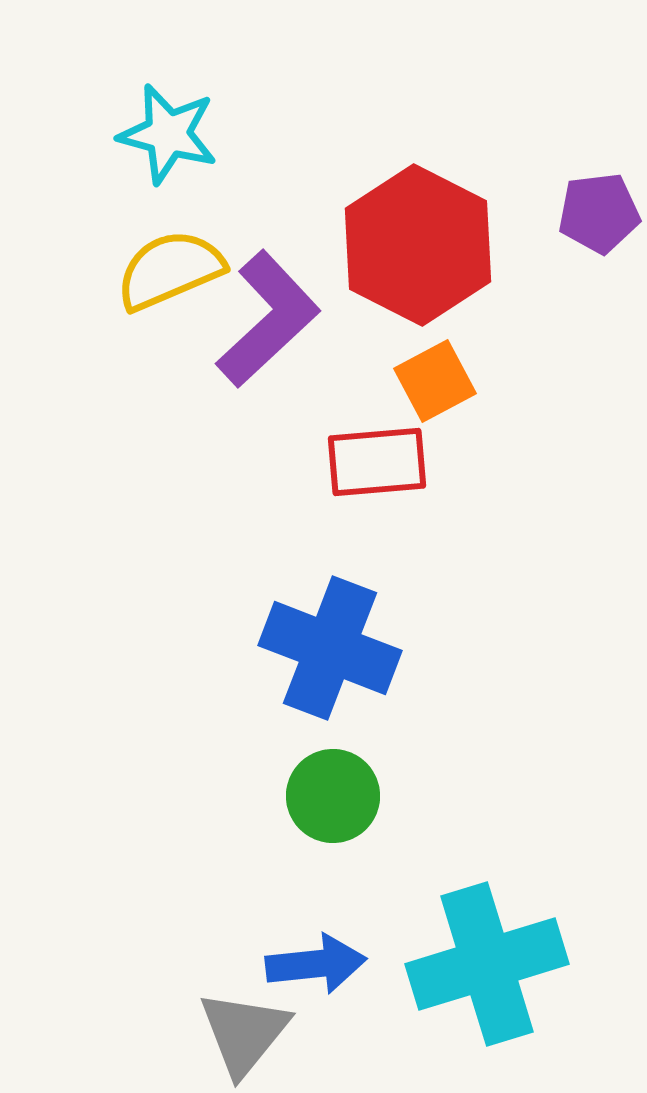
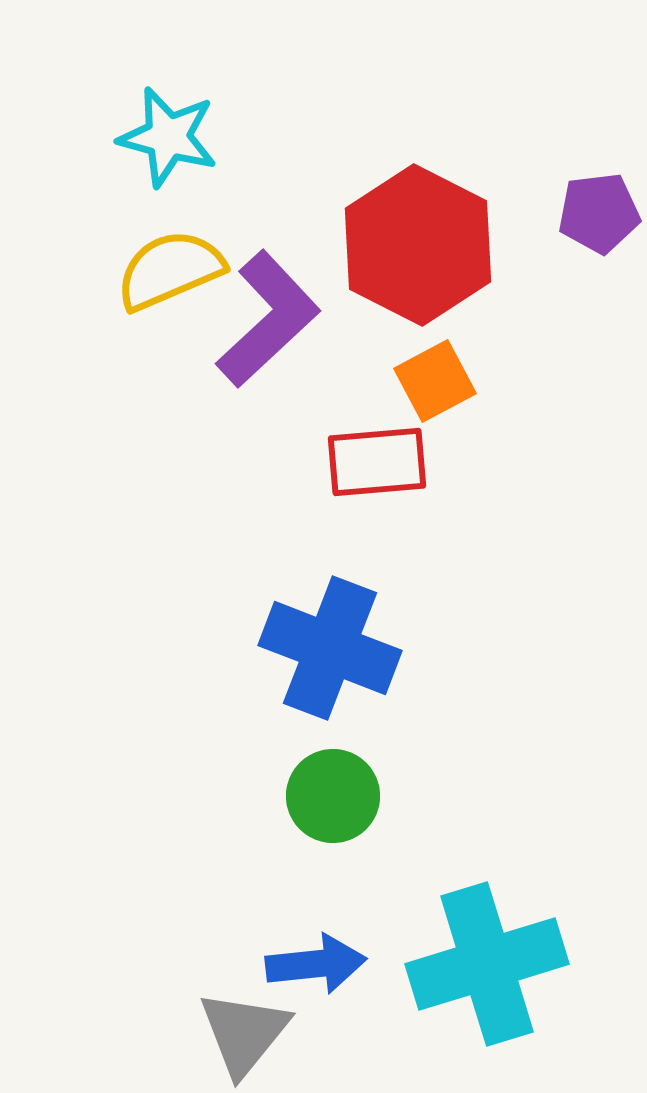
cyan star: moved 3 px down
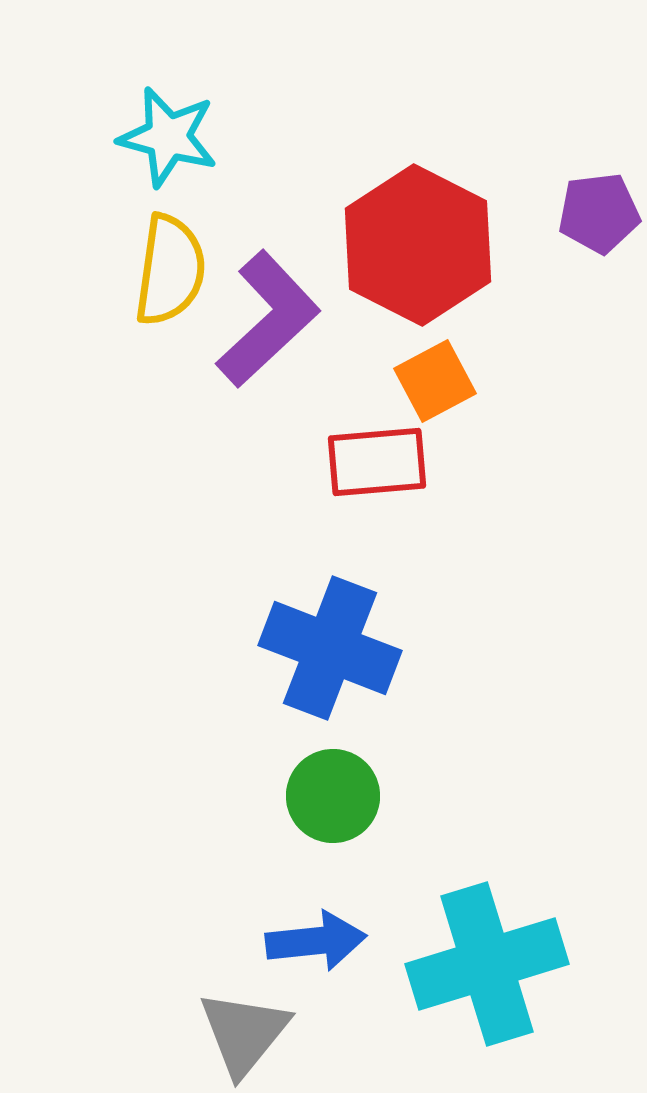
yellow semicircle: rotated 121 degrees clockwise
blue arrow: moved 23 px up
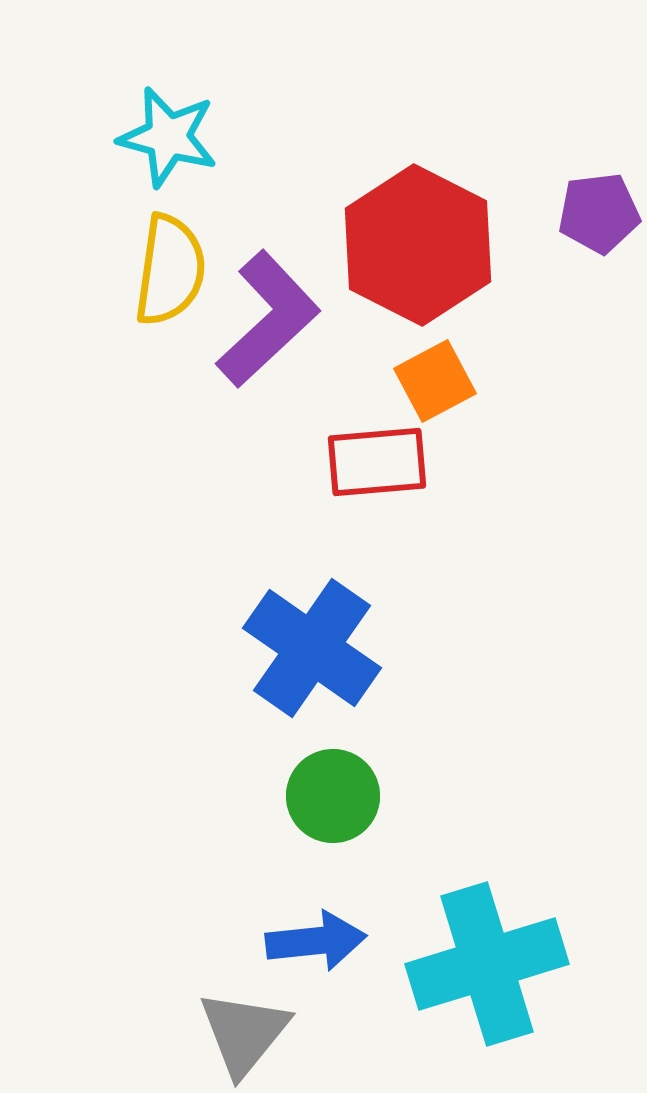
blue cross: moved 18 px left; rotated 14 degrees clockwise
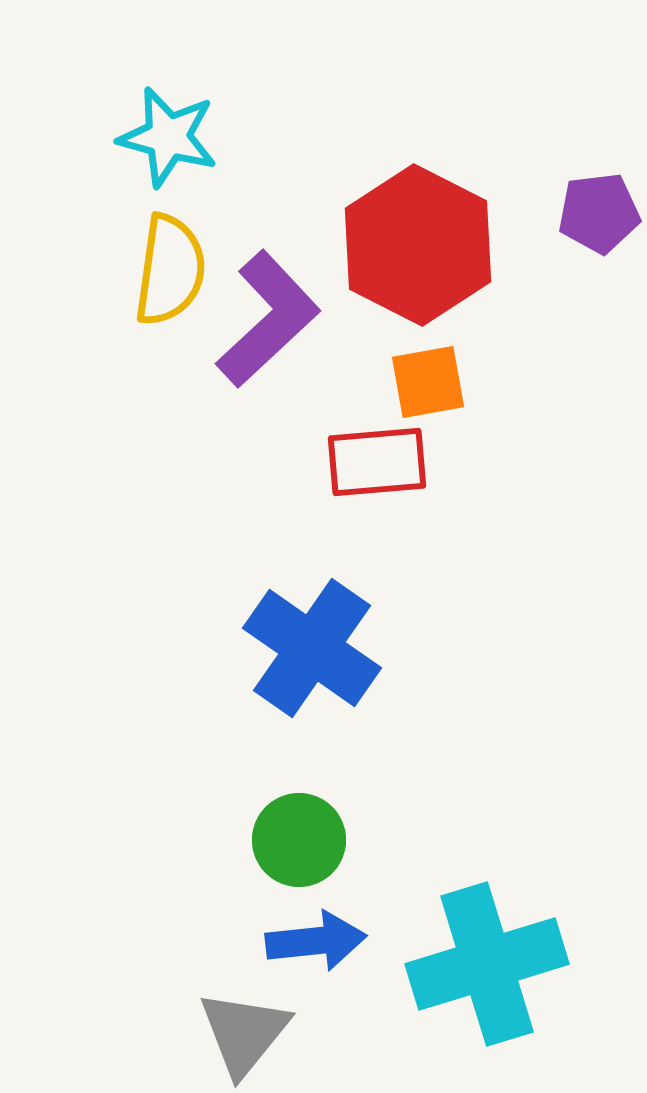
orange square: moved 7 px left, 1 px down; rotated 18 degrees clockwise
green circle: moved 34 px left, 44 px down
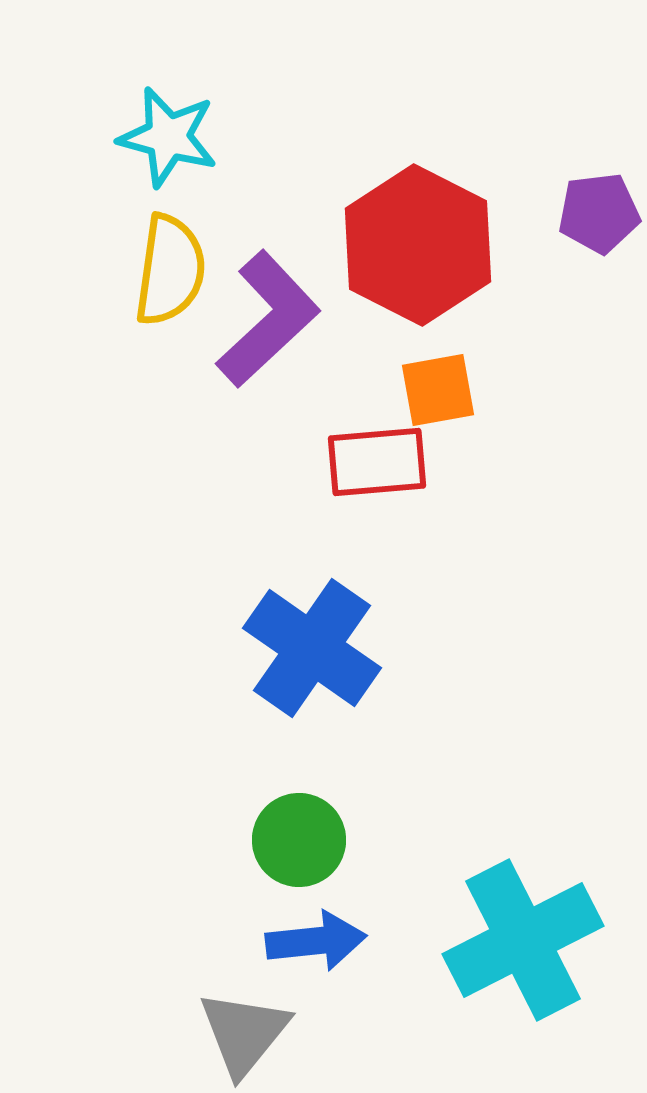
orange square: moved 10 px right, 8 px down
cyan cross: moved 36 px right, 24 px up; rotated 10 degrees counterclockwise
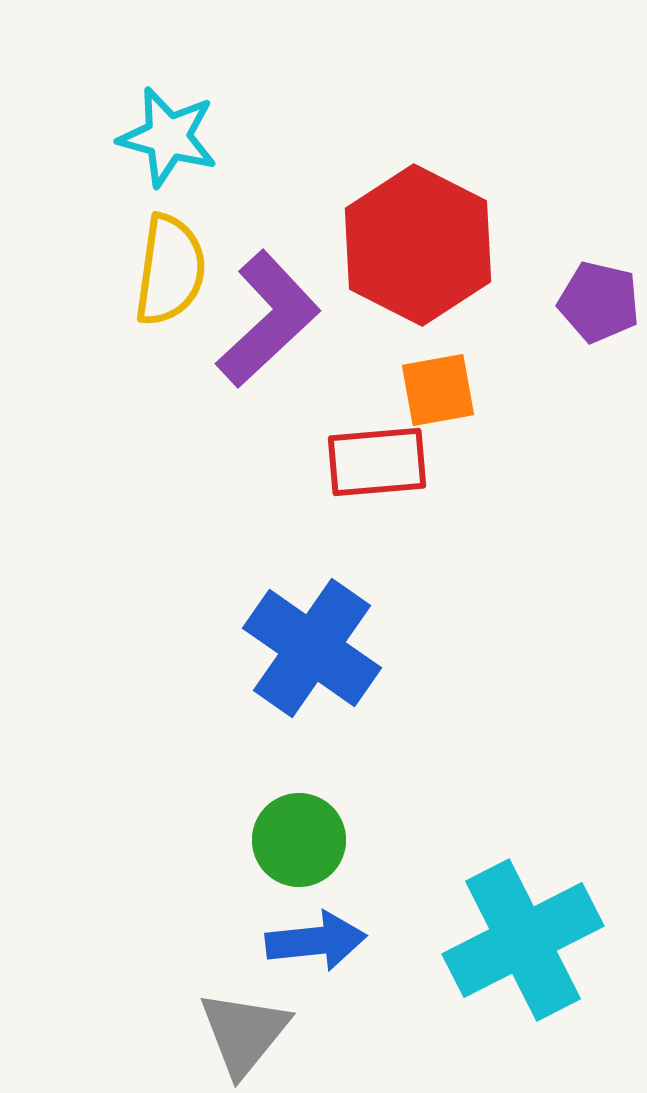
purple pentagon: moved 89 px down; rotated 20 degrees clockwise
